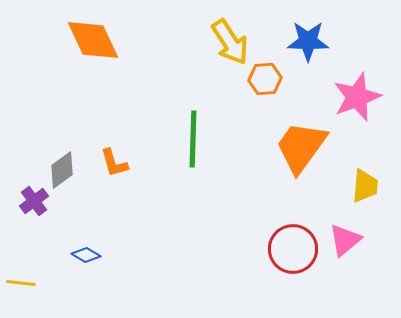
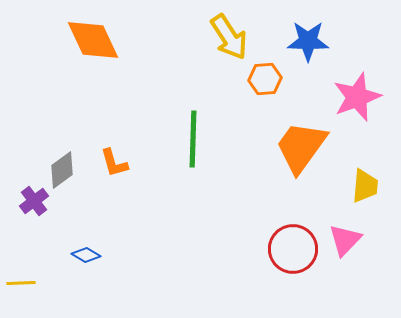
yellow arrow: moved 1 px left, 5 px up
pink triangle: rotated 6 degrees counterclockwise
yellow line: rotated 8 degrees counterclockwise
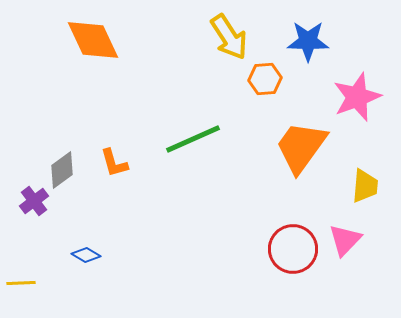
green line: rotated 64 degrees clockwise
